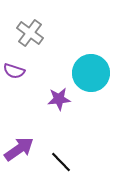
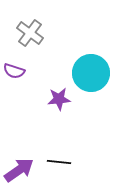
purple arrow: moved 21 px down
black line: moved 2 px left; rotated 40 degrees counterclockwise
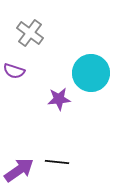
black line: moved 2 px left
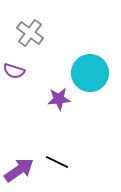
cyan circle: moved 1 px left
black line: rotated 20 degrees clockwise
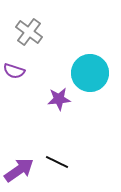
gray cross: moved 1 px left, 1 px up
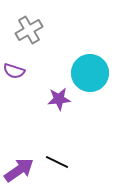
gray cross: moved 2 px up; rotated 24 degrees clockwise
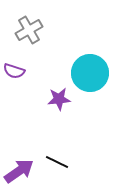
purple arrow: moved 1 px down
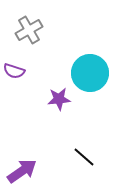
black line: moved 27 px right, 5 px up; rotated 15 degrees clockwise
purple arrow: moved 3 px right
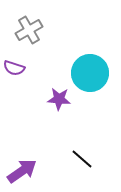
purple semicircle: moved 3 px up
purple star: rotated 10 degrees clockwise
black line: moved 2 px left, 2 px down
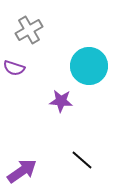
cyan circle: moved 1 px left, 7 px up
purple star: moved 2 px right, 2 px down
black line: moved 1 px down
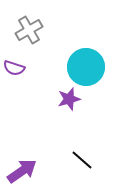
cyan circle: moved 3 px left, 1 px down
purple star: moved 8 px right, 2 px up; rotated 20 degrees counterclockwise
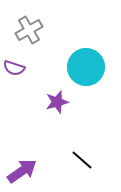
purple star: moved 12 px left, 3 px down
